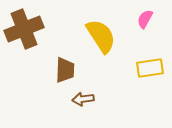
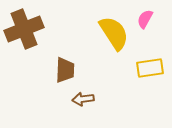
yellow semicircle: moved 13 px right, 3 px up
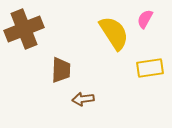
brown trapezoid: moved 4 px left
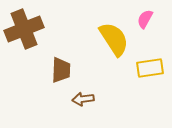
yellow semicircle: moved 6 px down
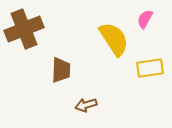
brown arrow: moved 3 px right, 6 px down; rotated 10 degrees counterclockwise
